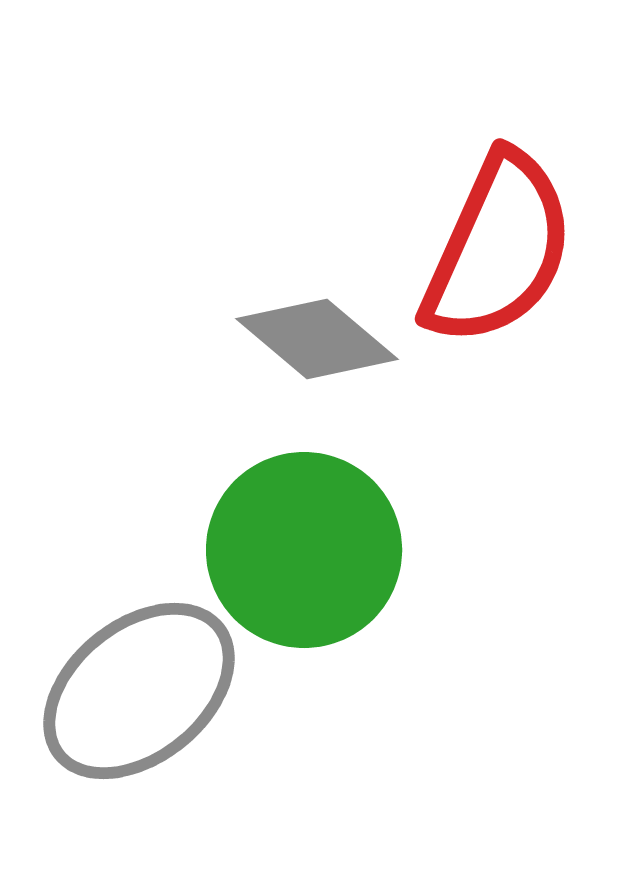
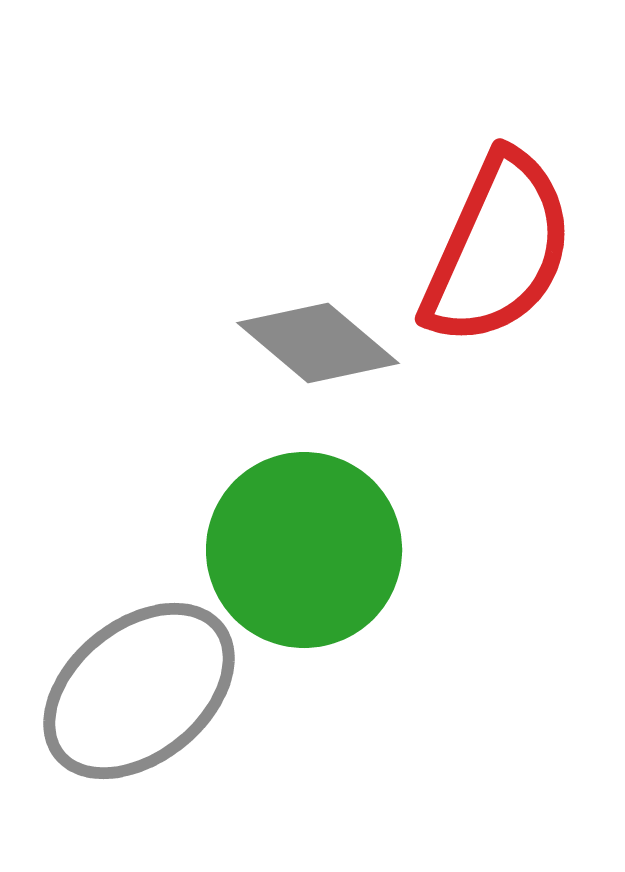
gray diamond: moved 1 px right, 4 px down
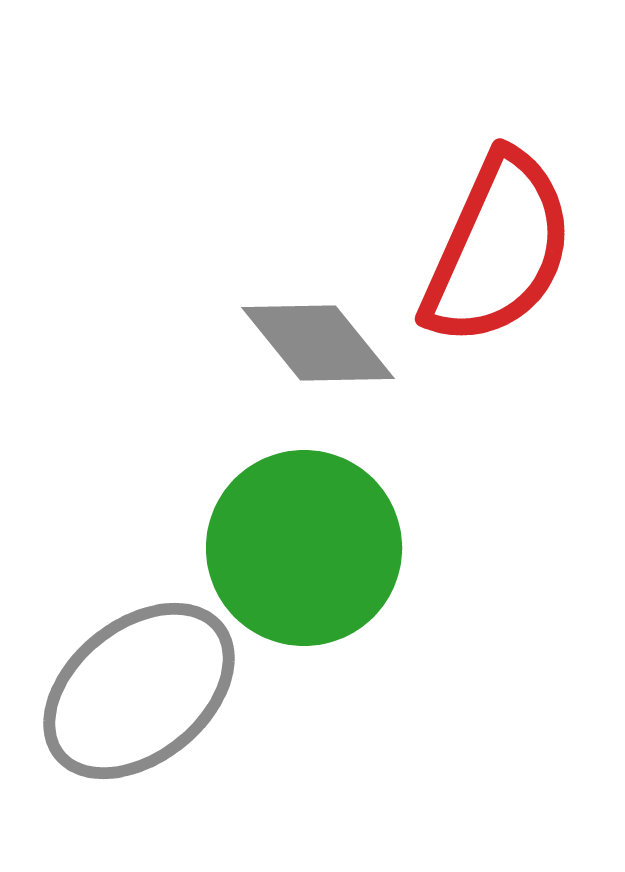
gray diamond: rotated 11 degrees clockwise
green circle: moved 2 px up
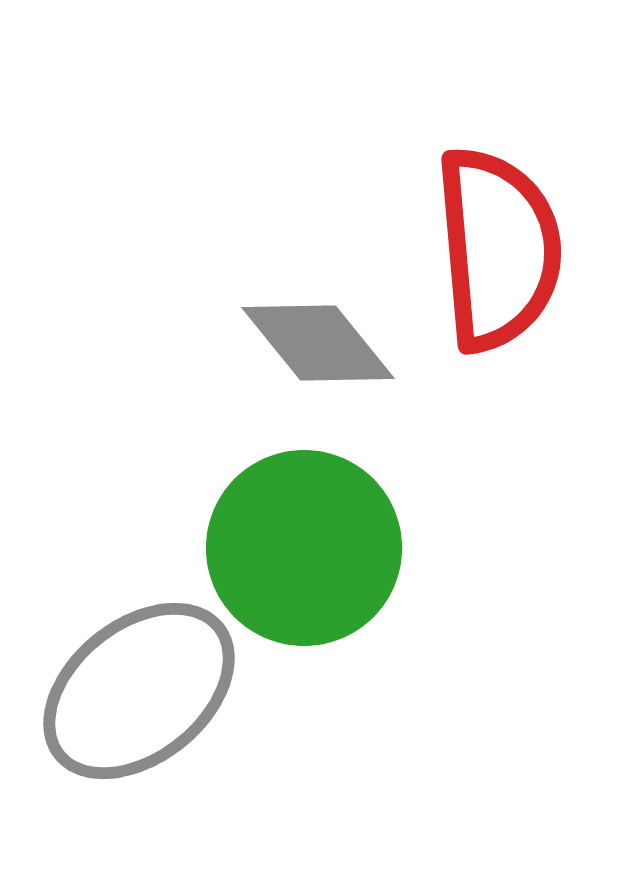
red semicircle: rotated 29 degrees counterclockwise
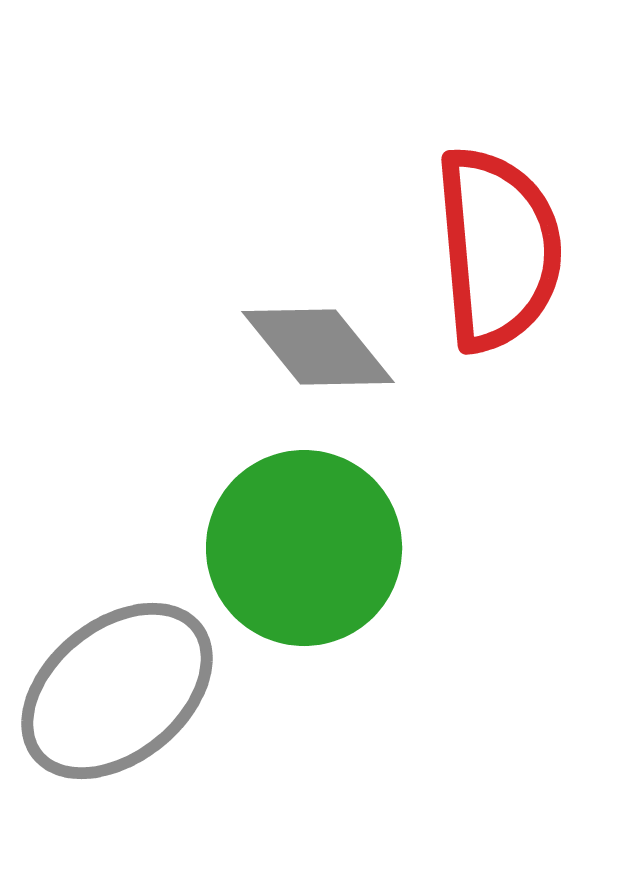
gray diamond: moved 4 px down
gray ellipse: moved 22 px left
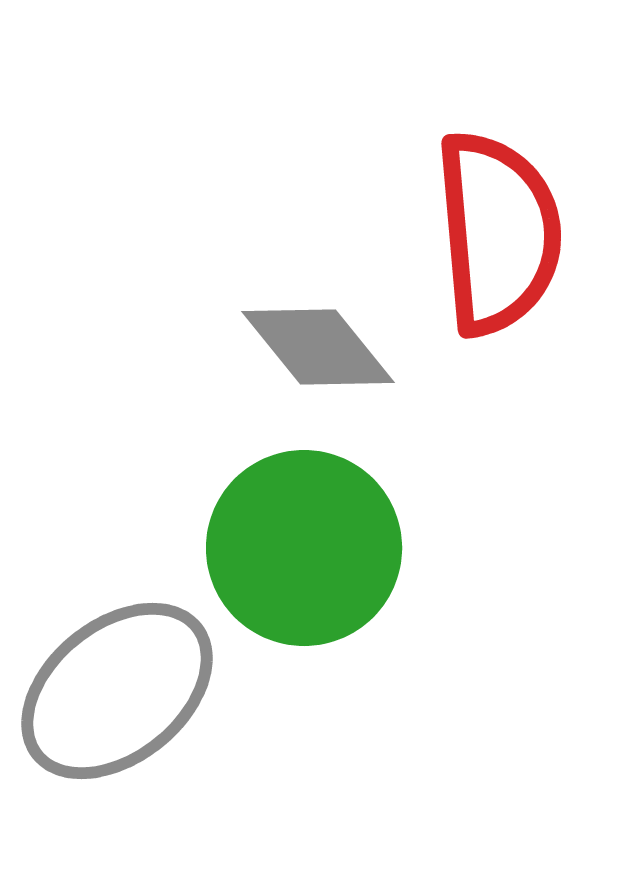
red semicircle: moved 16 px up
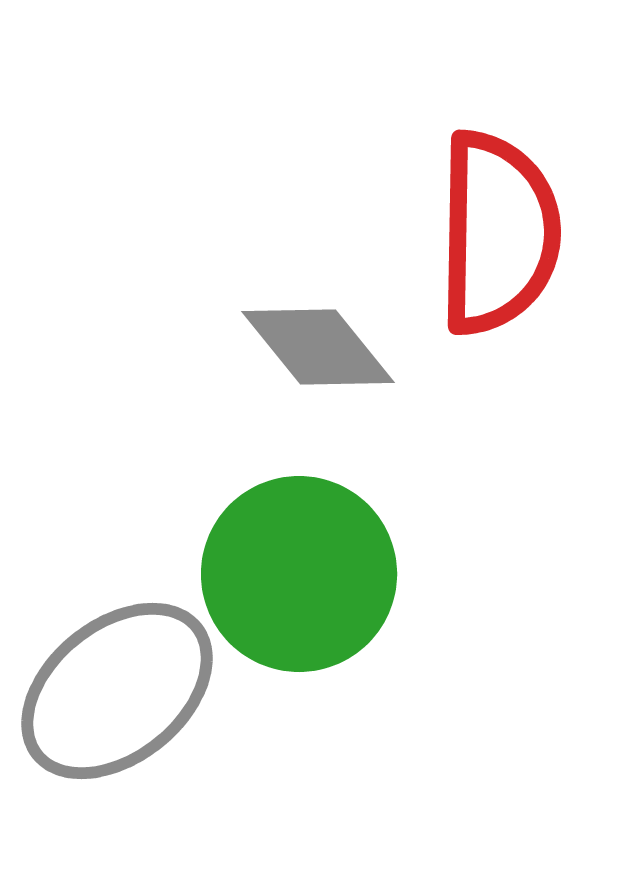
red semicircle: rotated 6 degrees clockwise
green circle: moved 5 px left, 26 px down
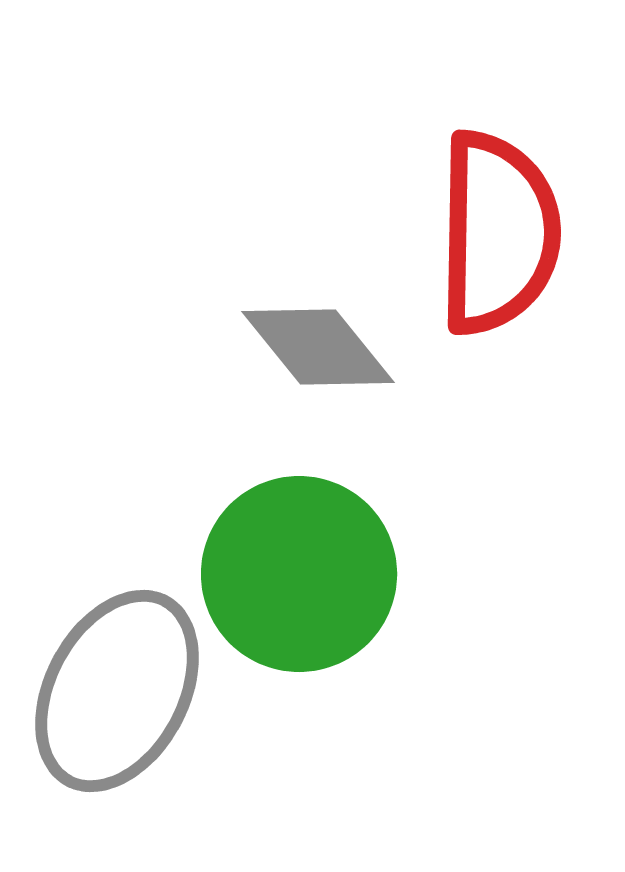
gray ellipse: rotated 23 degrees counterclockwise
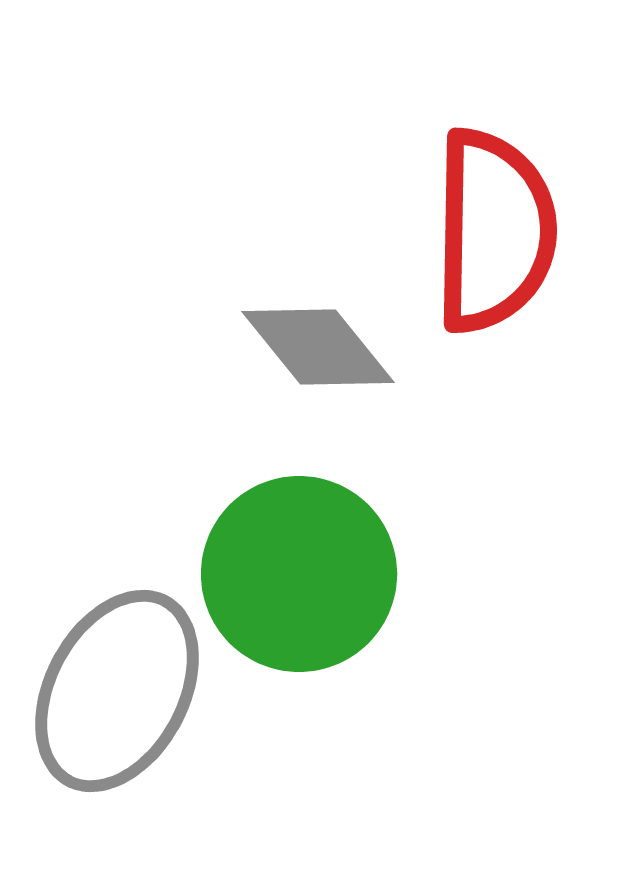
red semicircle: moved 4 px left, 2 px up
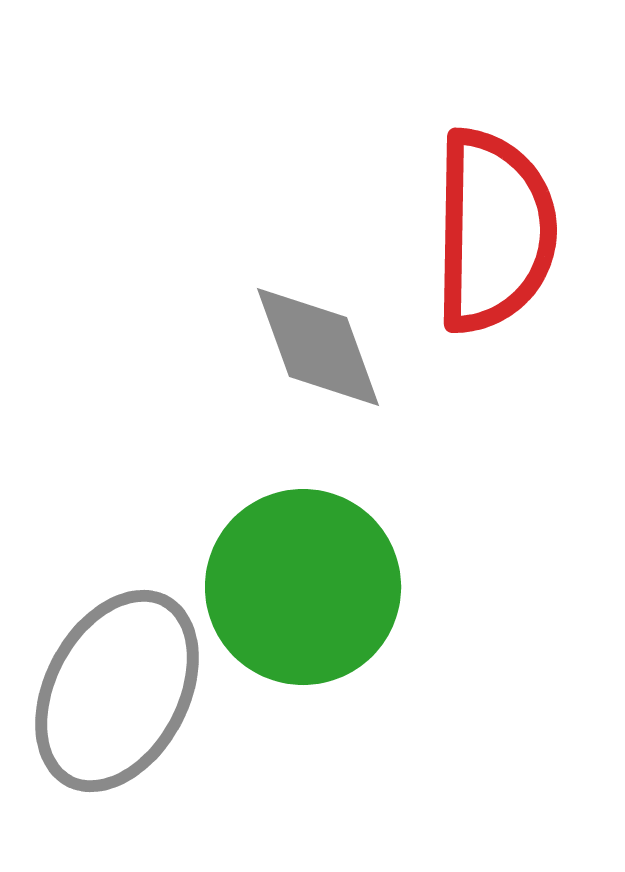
gray diamond: rotated 19 degrees clockwise
green circle: moved 4 px right, 13 px down
